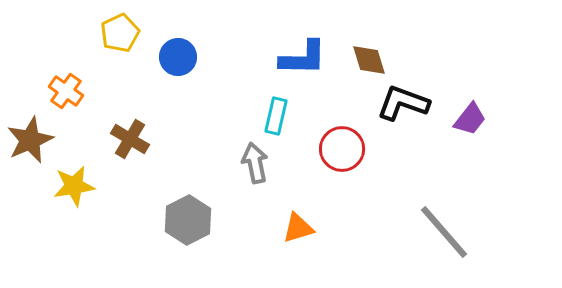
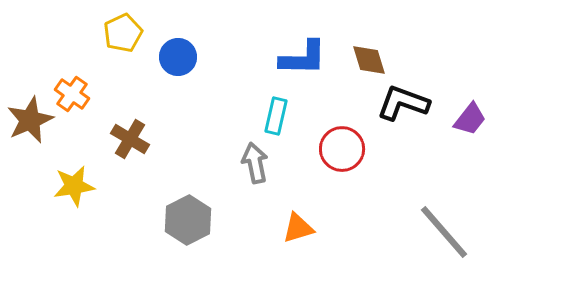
yellow pentagon: moved 3 px right
orange cross: moved 6 px right, 3 px down
brown star: moved 20 px up
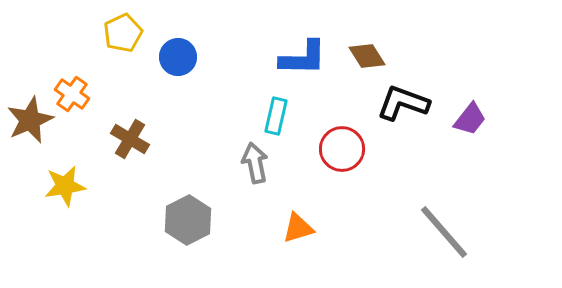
brown diamond: moved 2 px left, 4 px up; rotated 15 degrees counterclockwise
yellow star: moved 9 px left
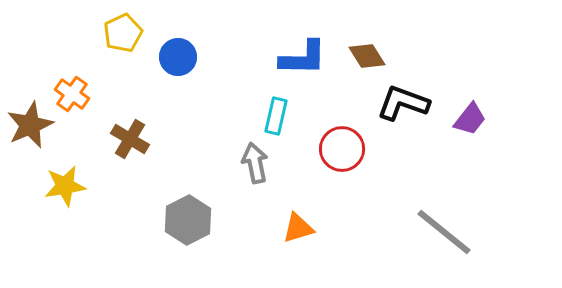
brown star: moved 5 px down
gray line: rotated 10 degrees counterclockwise
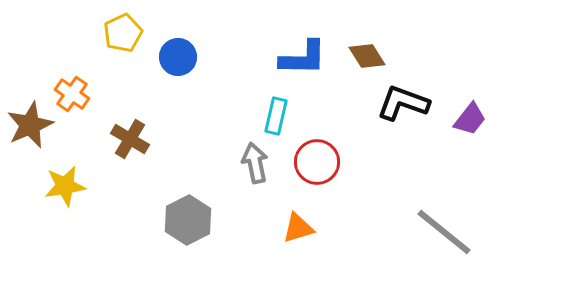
red circle: moved 25 px left, 13 px down
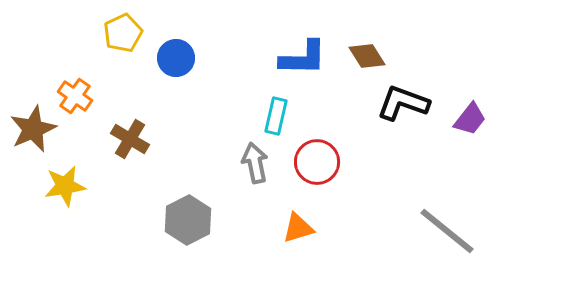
blue circle: moved 2 px left, 1 px down
orange cross: moved 3 px right, 2 px down
brown star: moved 3 px right, 4 px down
gray line: moved 3 px right, 1 px up
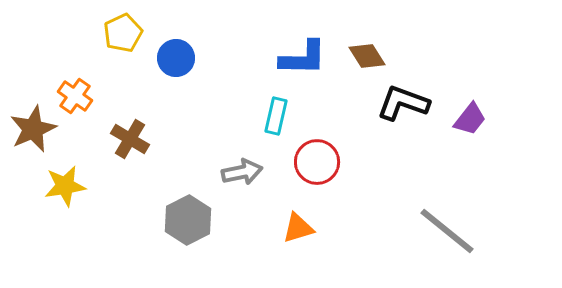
gray arrow: moved 13 px left, 9 px down; rotated 90 degrees clockwise
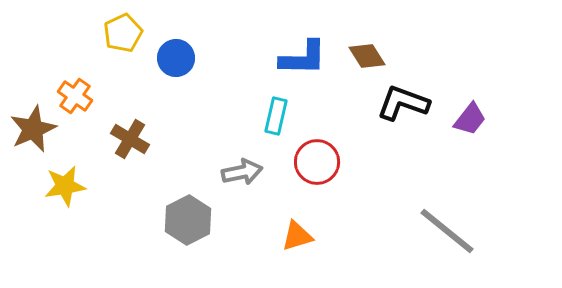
orange triangle: moved 1 px left, 8 px down
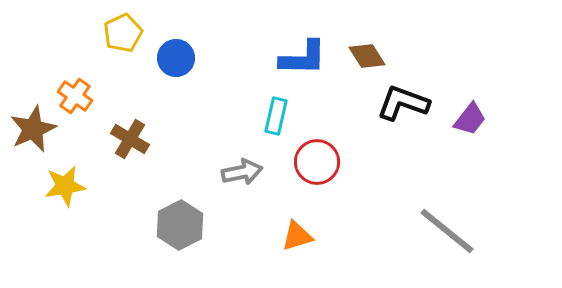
gray hexagon: moved 8 px left, 5 px down
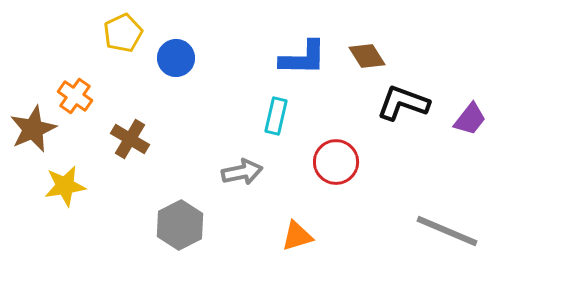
red circle: moved 19 px right
gray line: rotated 16 degrees counterclockwise
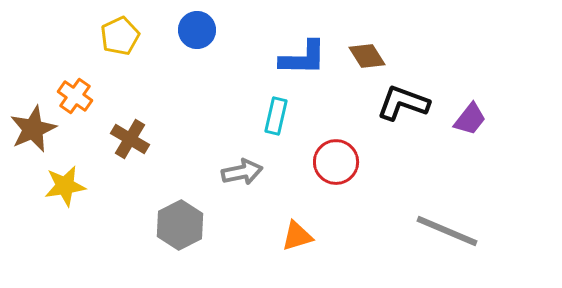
yellow pentagon: moved 3 px left, 3 px down
blue circle: moved 21 px right, 28 px up
